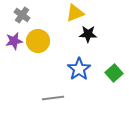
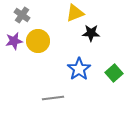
black star: moved 3 px right, 1 px up
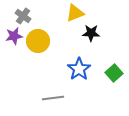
gray cross: moved 1 px right, 1 px down
purple star: moved 5 px up
